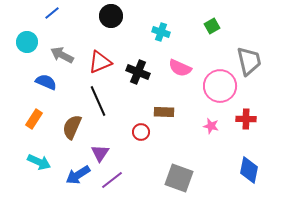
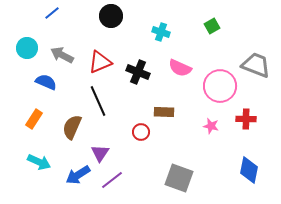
cyan circle: moved 6 px down
gray trapezoid: moved 7 px right, 4 px down; rotated 56 degrees counterclockwise
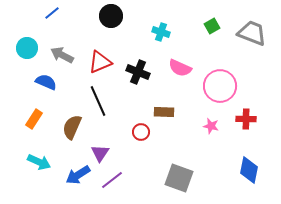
gray trapezoid: moved 4 px left, 32 px up
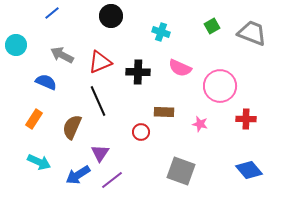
cyan circle: moved 11 px left, 3 px up
black cross: rotated 20 degrees counterclockwise
pink star: moved 11 px left, 2 px up
blue diamond: rotated 52 degrees counterclockwise
gray square: moved 2 px right, 7 px up
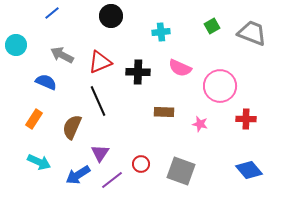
cyan cross: rotated 24 degrees counterclockwise
red circle: moved 32 px down
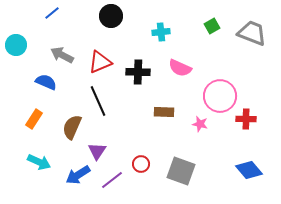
pink circle: moved 10 px down
purple triangle: moved 3 px left, 2 px up
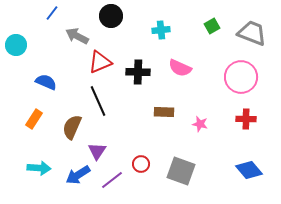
blue line: rotated 14 degrees counterclockwise
cyan cross: moved 2 px up
gray arrow: moved 15 px right, 19 px up
pink circle: moved 21 px right, 19 px up
cyan arrow: moved 6 px down; rotated 20 degrees counterclockwise
